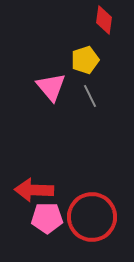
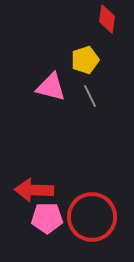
red diamond: moved 3 px right, 1 px up
pink triangle: rotated 36 degrees counterclockwise
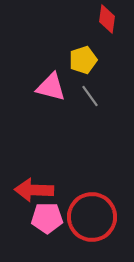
yellow pentagon: moved 2 px left
gray line: rotated 10 degrees counterclockwise
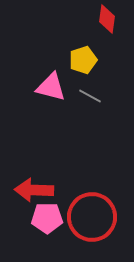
gray line: rotated 25 degrees counterclockwise
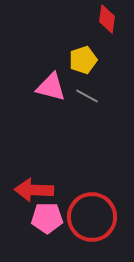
gray line: moved 3 px left
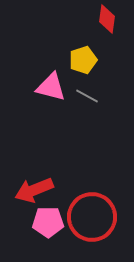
red arrow: rotated 24 degrees counterclockwise
pink pentagon: moved 1 px right, 4 px down
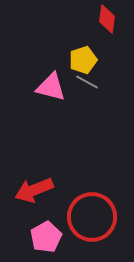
gray line: moved 14 px up
pink pentagon: moved 2 px left, 15 px down; rotated 28 degrees counterclockwise
